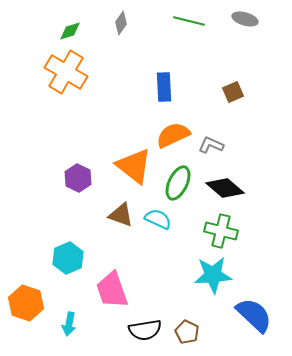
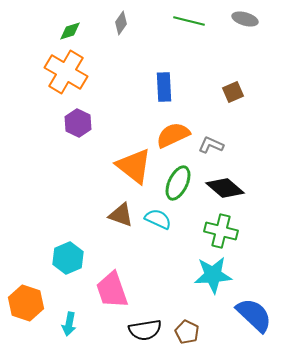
purple hexagon: moved 55 px up
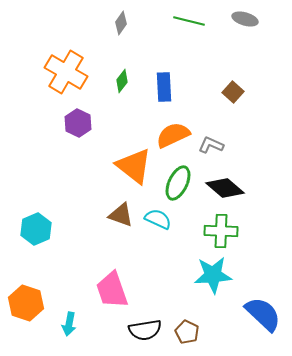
green diamond: moved 52 px right, 50 px down; rotated 35 degrees counterclockwise
brown square: rotated 25 degrees counterclockwise
green cross: rotated 12 degrees counterclockwise
cyan hexagon: moved 32 px left, 29 px up
blue semicircle: moved 9 px right, 1 px up
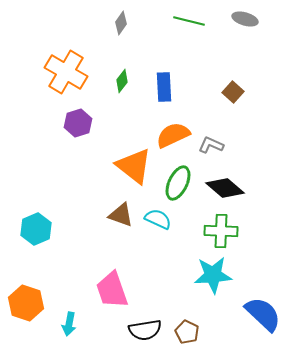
purple hexagon: rotated 16 degrees clockwise
